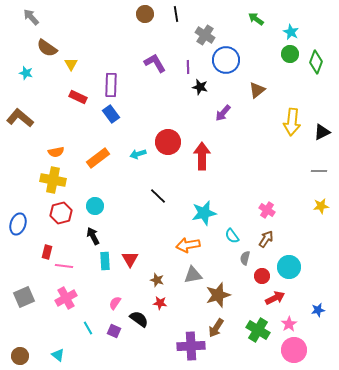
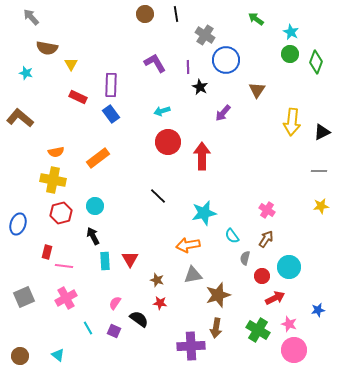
brown semicircle at (47, 48): rotated 25 degrees counterclockwise
black star at (200, 87): rotated 14 degrees clockwise
brown triangle at (257, 90): rotated 18 degrees counterclockwise
cyan arrow at (138, 154): moved 24 px right, 43 px up
pink star at (289, 324): rotated 21 degrees counterclockwise
brown arrow at (216, 328): rotated 24 degrees counterclockwise
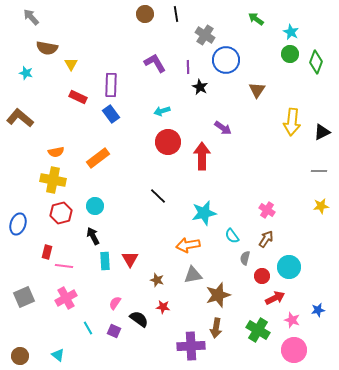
purple arrow at (223, 113): moved 15 px down; rotated 96 degrees counterclockwise
red star at (160, 303): moved 3 px right, 4 px down
pink star at (289, 324): moved 3 px right, 4 px up
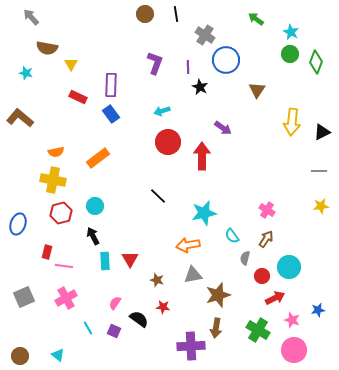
purple L-shape at (155, 63): rotated 50 degrees clockwise
